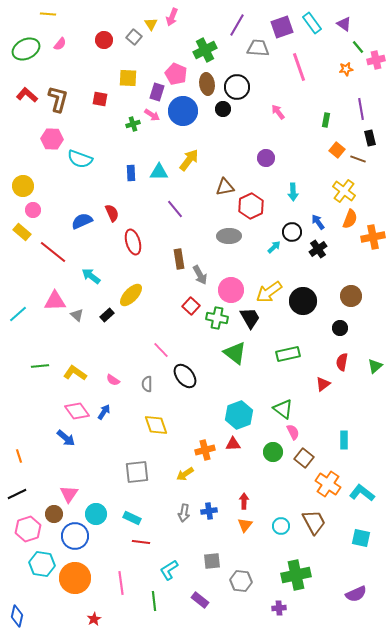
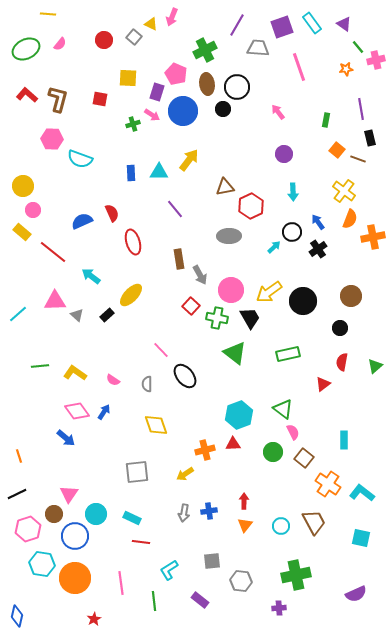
yellow triangle at (151, 24): rotated 32 degrees counterclockwise
purple circle at (266, 158): moved 18 px right, 4 px up
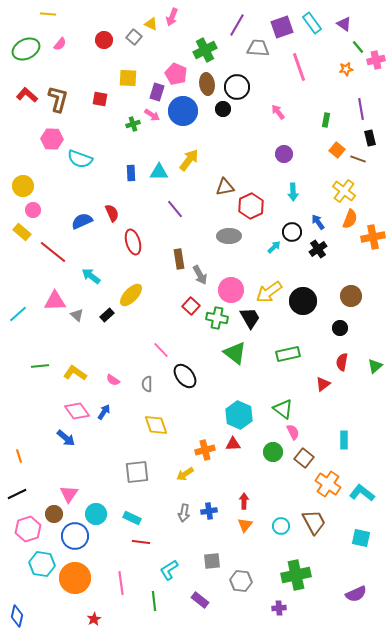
cyan hexagon at (239, 415): rotated 16 degrees counterclockwise
